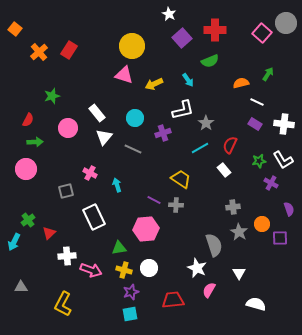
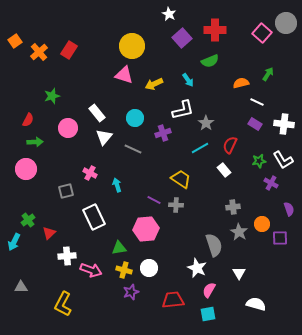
orange square at (15, 29): moved 12 px down; rotated 16 degrees clockwise
cyan square at (130, 314): moved 78 px right
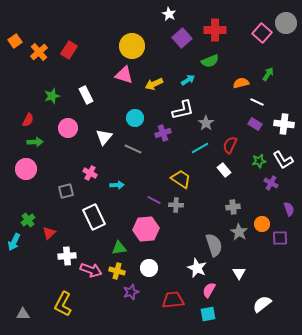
cyan arrow at (188, 80): rotated 88 degrees counterclockwise
white rectangle at (97, 113): moved 11 px left, 18 px up; rotated 12 degrees clockwise
cyan arrow at (117, 185): rotated 104 degrees clockwise
yellow cross at (124, 270): moved 7 px left, 1 px down
gray triangle at (21, 287): moved 2 px right, 27 px down
white semicircle at (256, 304): moved 6 px right; rotated 54 degrees counterclockwise
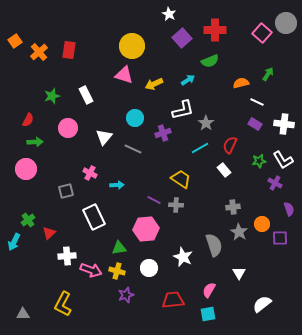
red rectangle at (69, 50): rotated 24 degrees counterclockwise
purple cross at (271, 183): moved 4 px right
white star at (197, 268): moved 14 px left, 11 px up
purple star at (131, 292): moved 5 px left, 3 px down
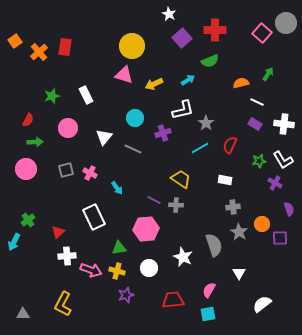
red rectangle at (69, 50): moved 4 px left, 3 px up
white rectangle at (224, 170): moved 1 px right, 10 px down; rotated 40 degrees counterclockwise
cyan arrow at (117, 185): moved 3 px down; rotated 56 degrees clockwise
gray square at (66, 191): moved 21 px up
red triangle at (49, 233): moved 9 px right, 1 px up
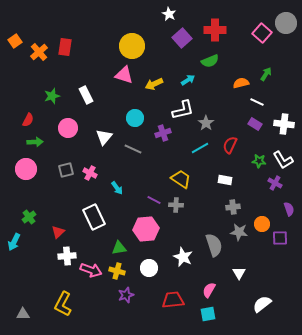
green arrow at (268, 74): moved 2 px left
green star at (259, 161): rotated 16 degrees clockwise
green cross at (28, 220): moved 1 px right, 3 px up
gray star at (239, 232): rotated 24 degrees counterclockwise
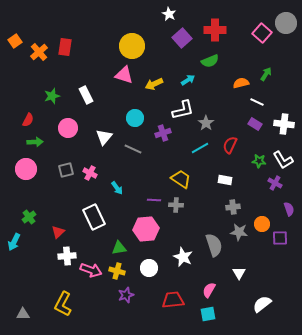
purple line at (154, 200): rotated 24 degrees counterclockwise
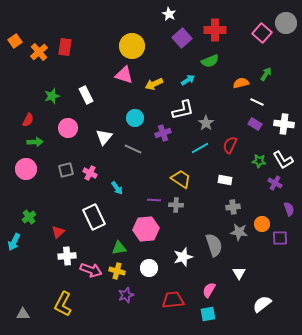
white star at (183, 257): rotated 30 degrees clockwise
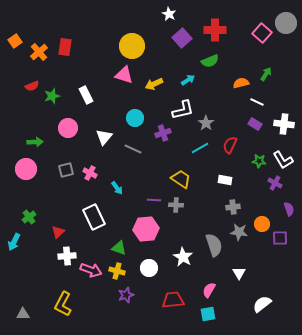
red semicircle at (28, 120): moved 4 px right, 34 px up; rotated 40 degrees clockwise
green triangle at (119, 248): rotated 28 degrees clockwise
white star at (183, 257): rotated 24 degrees counterclockwise
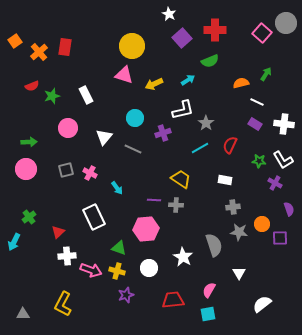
green arrow at (35, 142): moved 6 px left
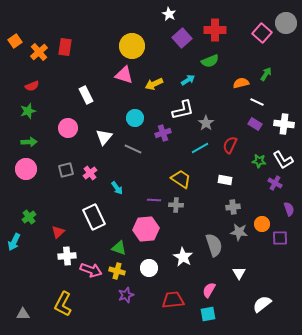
green star at (52, 96): moved 24 px left, 15 px down
pink cross at (90, 173): rotated 24 degrees clockwise
